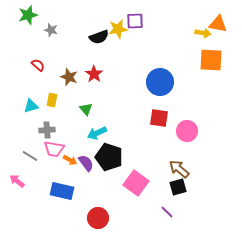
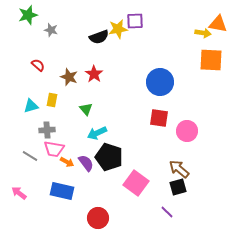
orange arrow: moved 3 px left, 2 px down
pink arrow: moved 2 px right, 12 px down
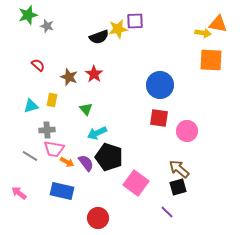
gray star: moved 4 px left, 4 px up
blue circle: moved 3 px down
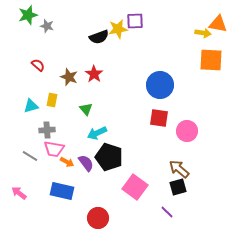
pink square: moved 1 px left, 4 px down
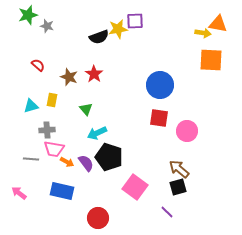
gray line: moved 1 px right, 3 px down; rotated 28 degrees counterclockwise
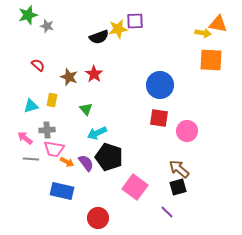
pink arrow: moved 6 px right, 55 px up
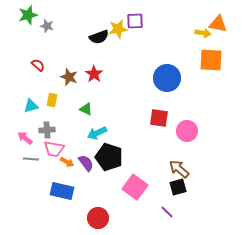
blue circle: moved 7 px right, 7 px up
green triangle: rotated 24 degrees counterclockwise
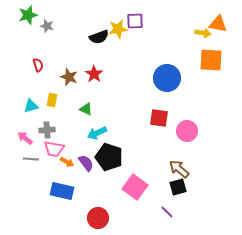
red semicircle: rotated 32 degrees clockwise
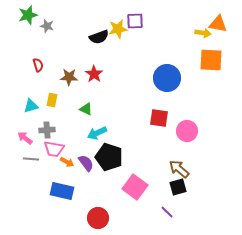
brown star: rotated 18 degrees counterclockwise
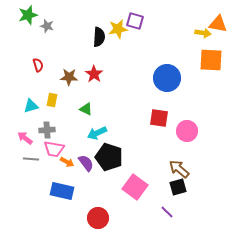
purple square: rotated 18 degrees clockwise
black semicircle: rotated 66 degrees counterclockwise
